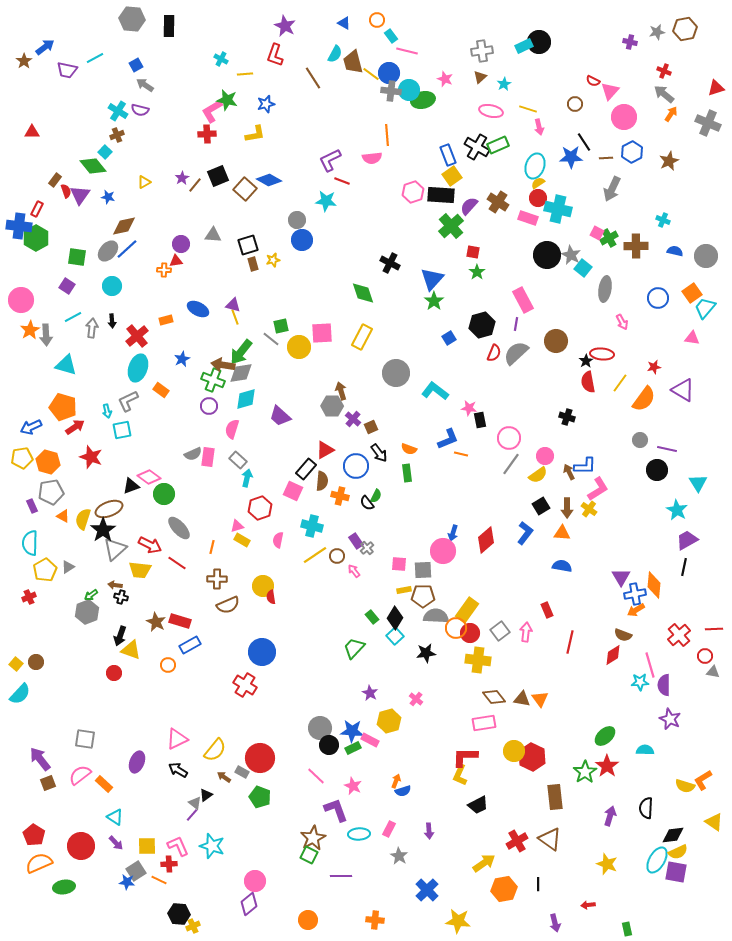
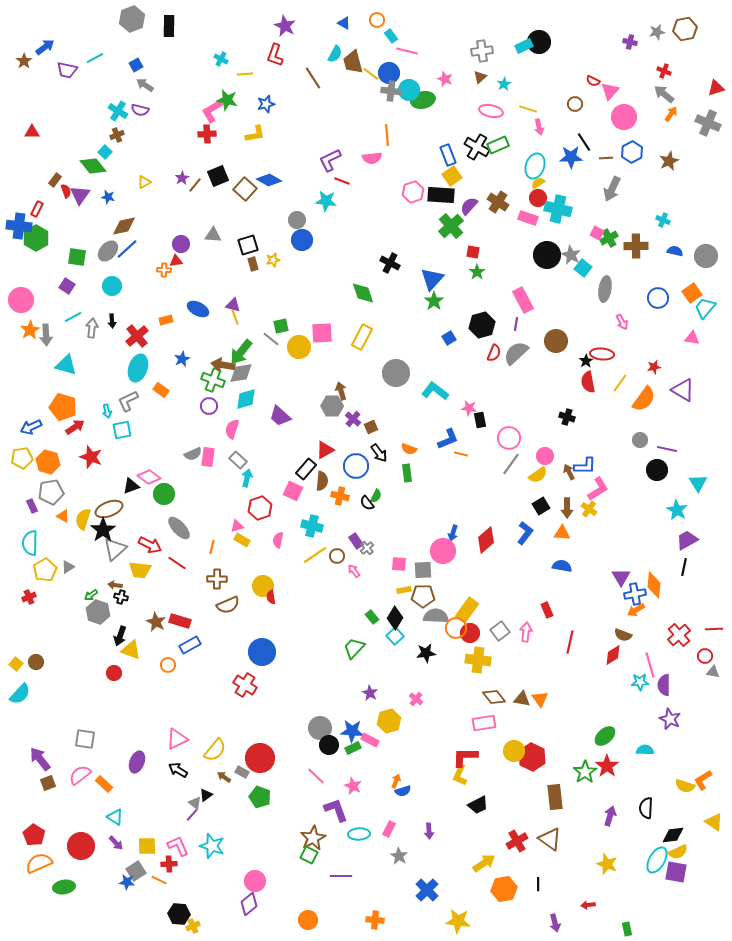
gray hexagon at (132, 19): rotated 25 degrees counterclockwise
gray hexagon at (87, 612): moved 11 px right; rotated 20 degrees counterclockwise
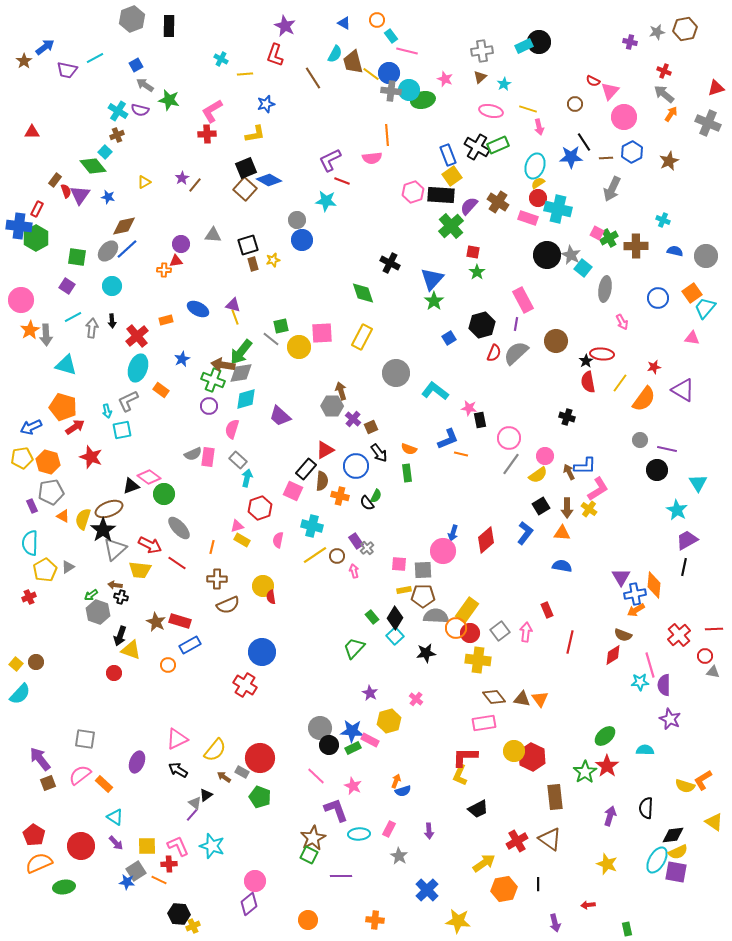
green star at (227, 100): moved 58 px left
black square at (218, 176): moved 28 px right, 8 px up
pink arrow at (354, 571): rotated 24 degrees clockwise
black trapezoid at (478, 805): moved 4 px down
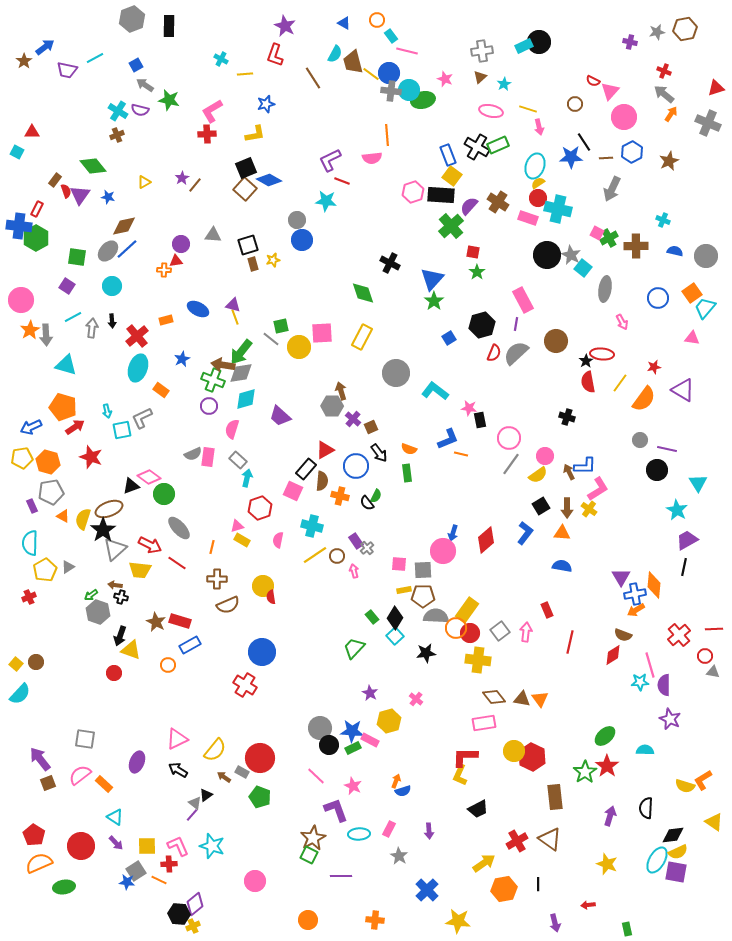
cyan square at (105, 152): moved 88 px left; rotated 16 degrees counterclockwise
yellow square at (452, 176): rotated 18 degrees counterclockwise
gray L-shape at (128, 401): moved 14 px right, 17 px down
purple diamond at (249, 904): moved 54 px left
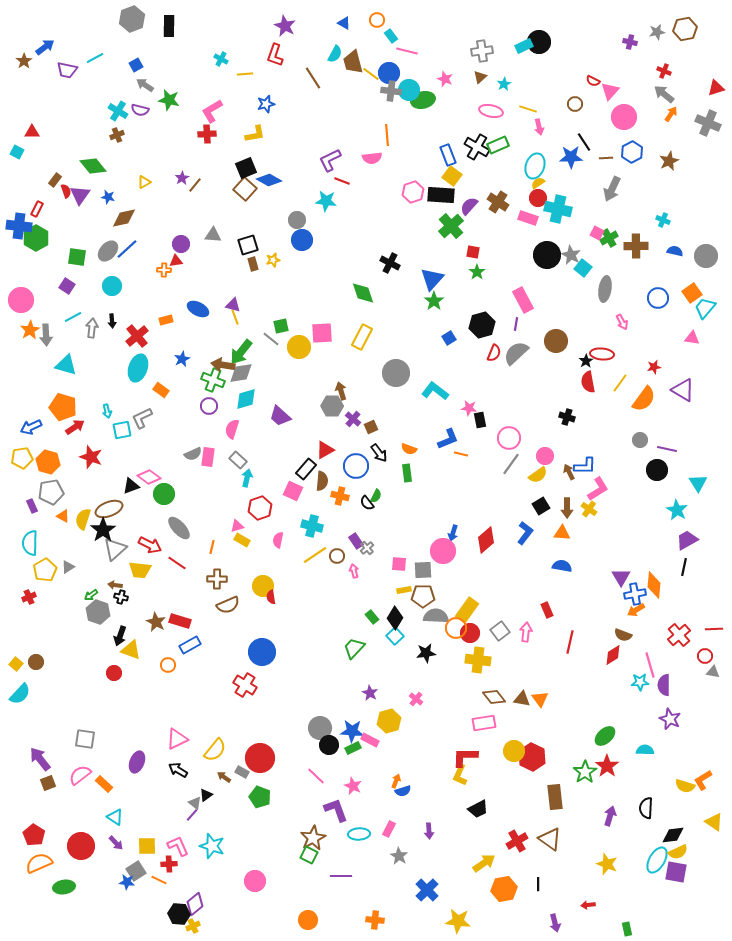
brown diamond at (124, 226): moved 8 px up
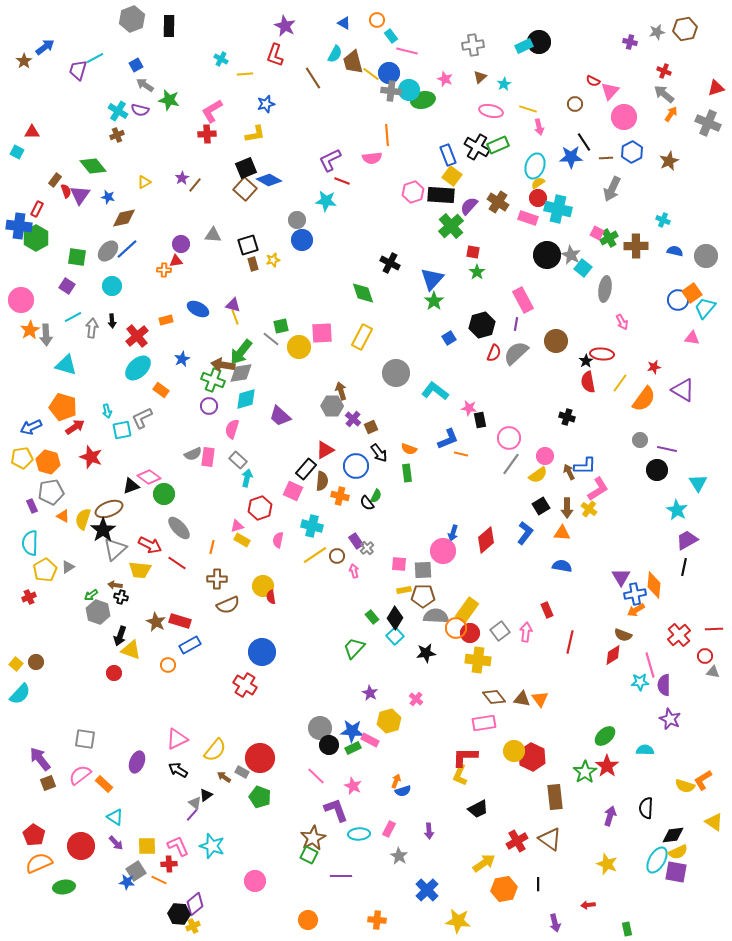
gray cross at (482, 51): moved 9 px left, 6 px up
purple trapezoid at (67, 70): moved 11 px right; rotated 95 degrees clockwise
blue circle at (658, 298): moved 20 px right, 2 px down
cyan ellipse at (138, 368): rotated 28 degrees clockwise
orange cross at (375, 920): moved 2 px right
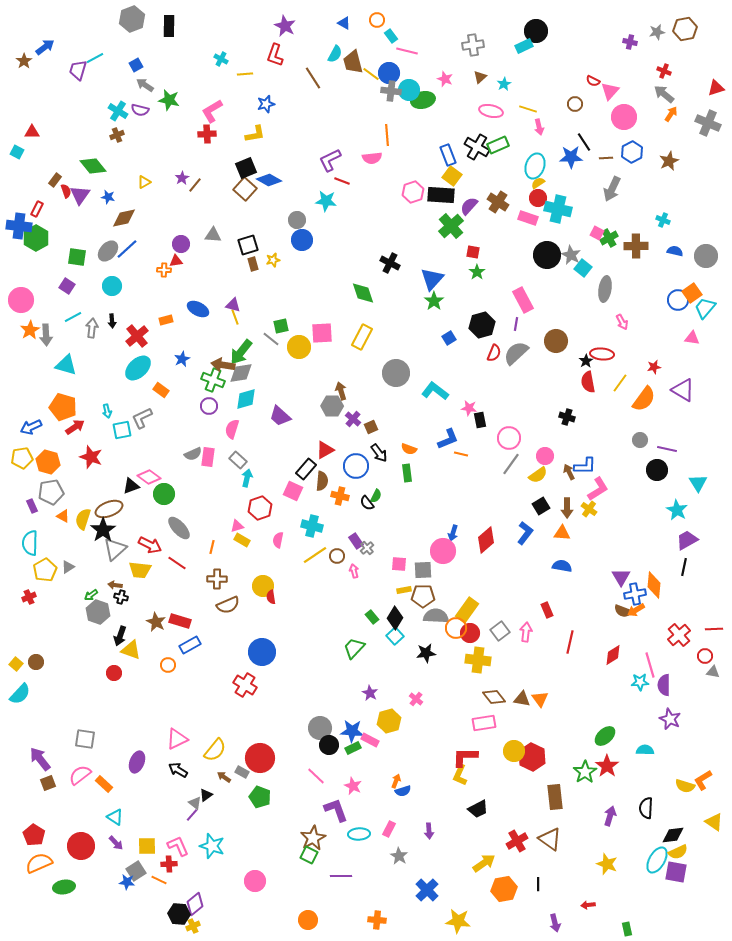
black circle at (539, 42): moved 3 px left, 11 px up
brown semicircle at (623, 635): moved 24 px up
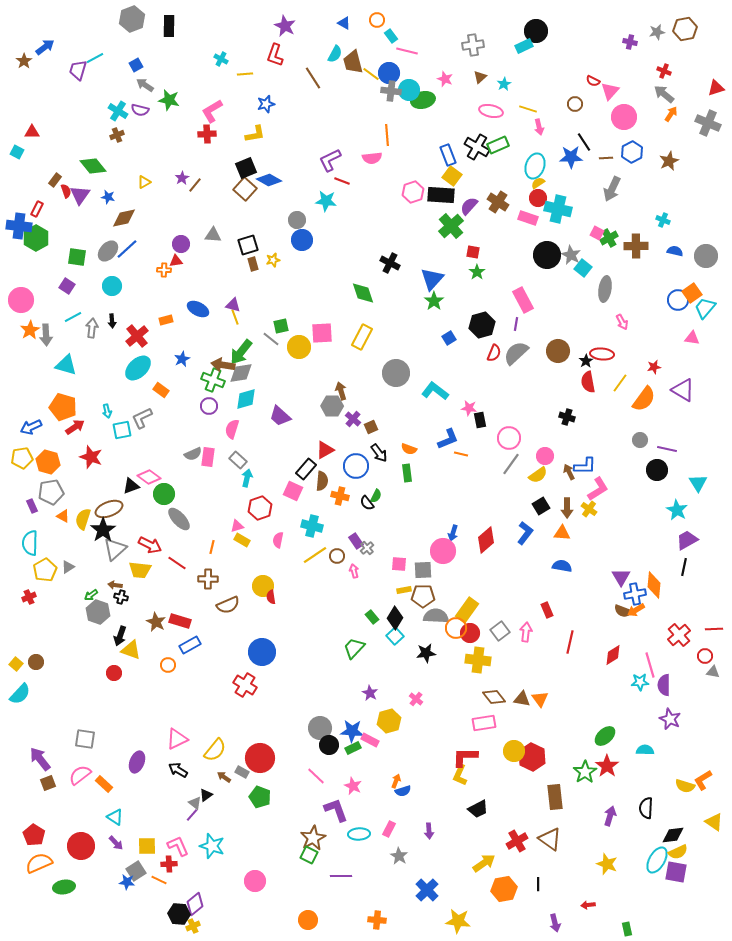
brown circle at (556, 341): moved 2 px right, 10 px down
gray ellipse at (179, 528): moved 9 px up
brown cross at (217, 579): moved 9 px left
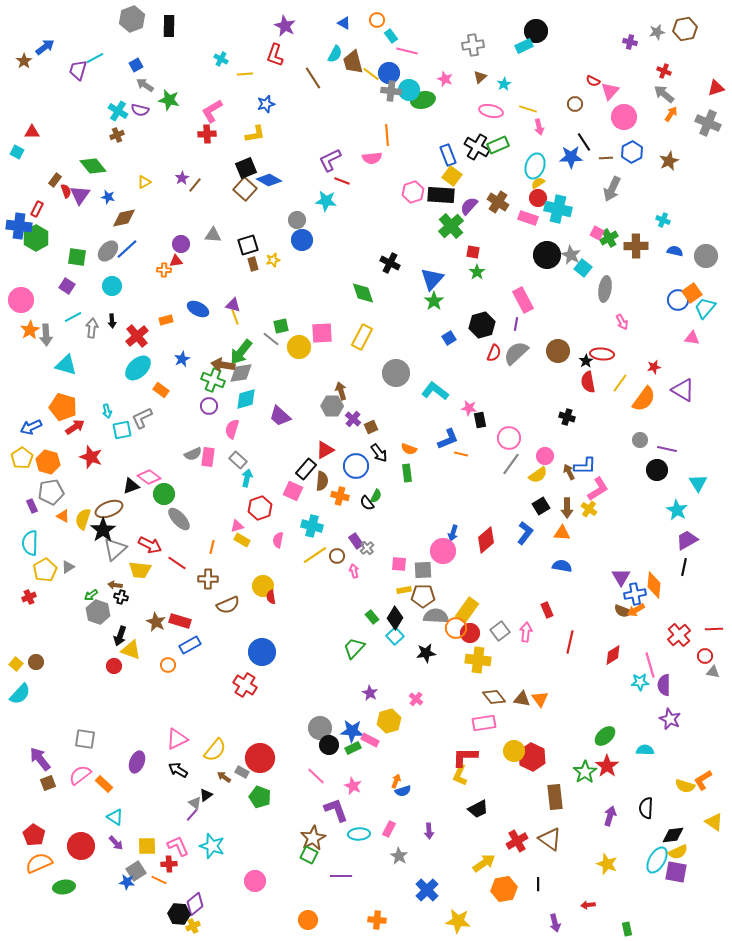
yellow pentagon at (22, 458): rotated 25 degrees counterclockwise
red circle at (114, 673): moved 7 px up
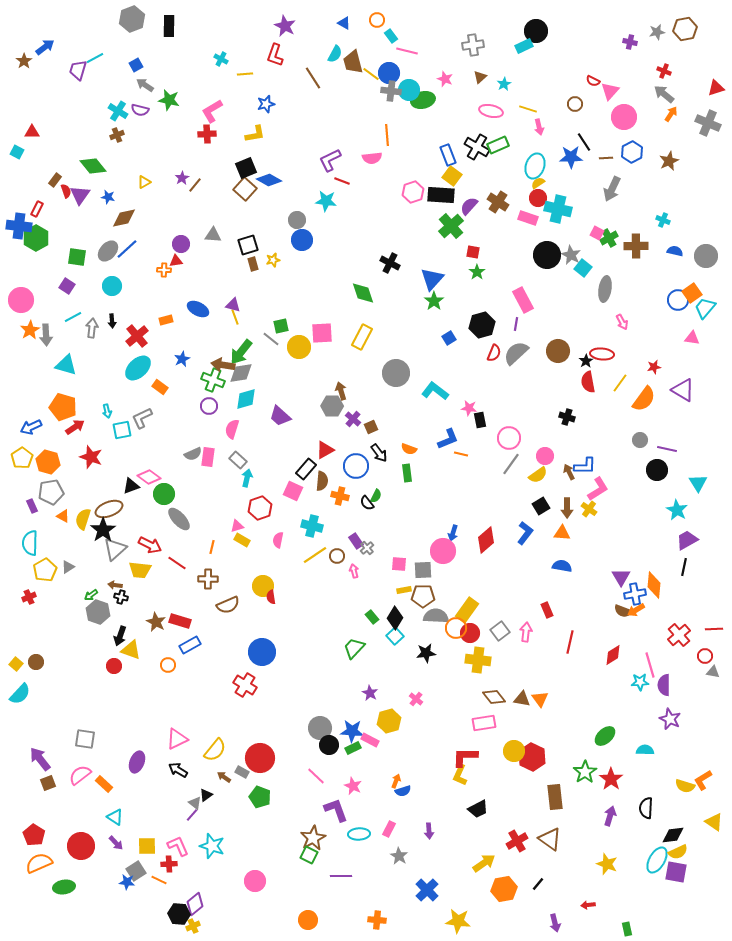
orange rectangle at (161, 390): moved 1 px left, 3 px up
red star at (607, 766): moved 4 px right, 13 px down
black line at (538, 884): rotated 40 degrees clockwise
